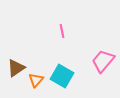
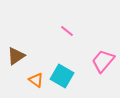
pink line: moved 5 px right; rotated 40 degrees counterclockwise
brown triangle: moved 12 px up
orange triangle: rotated 35 degrees counterclockwise
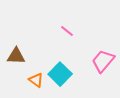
brown triangle: rotated 36 degrees clockwise
cyan square: moved 2 px left, 2 px up; rotated 15 degrees clockwise
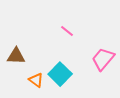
pink trapezoid: moved 2 px up
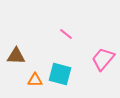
pink line: moved 1 px left, 3 px down
cyan square: rotated 30 degrees counterclockwise
orange triangle: moved 1 px left; rotated 35 degrees counterclockwise
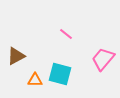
brown triangle: rotated 30 degrees counterclockwise
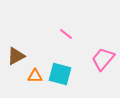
orange triangle: moved 4 px up
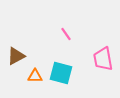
pink line: rotated 16 degrees clockwise
pink trapezoid: rotated 50 degrees counterclockwise
cyan square: moved 1 px right, 1 px up
